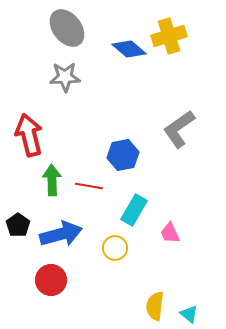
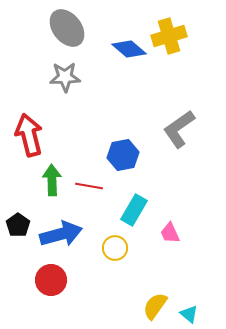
yellow semicircle: rotated 28 degrees clockwise
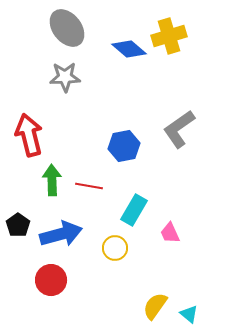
blue hexagon: moved 1 px right, 9 px up
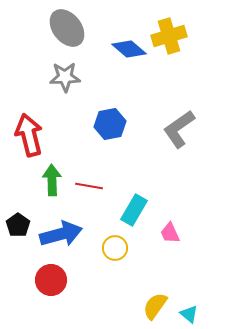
blue hexagon: moved 14 px left, 22 px up
